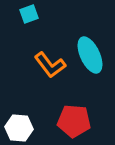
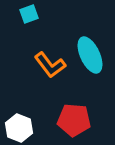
red pentagon: moved 1 px up
white hexagon: rotated 16 degrees clockwise
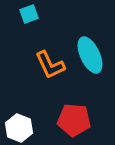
orange L-shape: rotated 12 degrees clockwise
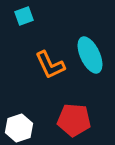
cyan square: moved 5 px left, 2 px down
white hexagon: rotated 20 degrees clockwise
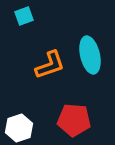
cyan ellipse: rotated 12 degrees clockwise
orange L-shape: rotated 84 degrees counterclockwise
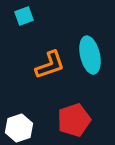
red pentagon: rotated 24 degrees counterclockwise
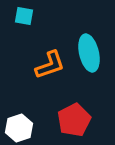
cyan square: rotated 30 degrees clockwise
cyan ellipse: moved 1 px left, 2 px up
red pentagon: rotated 8 degrees counterclockwise
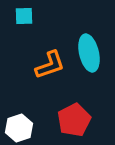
cyan square: rotated 12 degrees counterclockwise
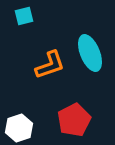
cyan square: rotated 12 degrees counterclockwise
cyan ellipse: moved 1 px right; rotated 9 degrees counterclockwise
